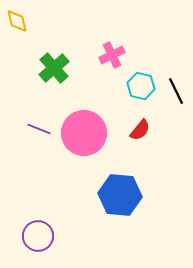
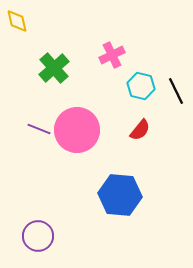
pink circle: moved 7 px left, 3 px up
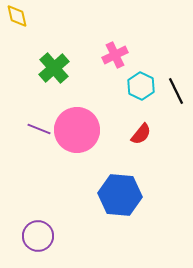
yellow diamond: moved 5 px up
pink cross: moved 3 px right
cyan hexagon: rotated 12 degrees clockwise
red semicircle: moved 1 px right, 4 px down
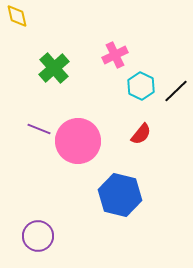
black line: rotated 72 degrees clockwise
pink circle: moved 1 px right, 11 px down
blue hexagon: rotated 9 degrees clockwise
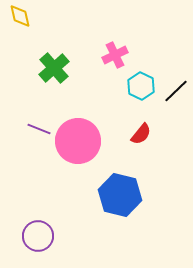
yellow diamond: moved 3 px right
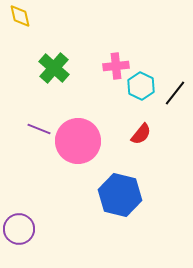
pink cross: moved 1 px right, 11 px down; rotated 20 degrees clockwise
green cross: rotated 8 degrees counterclockwise
black line: moved 1 px left, 2 px down; rotated 8 degrees counterclockwise
purple circle: moved 19 px left, 7 px up
